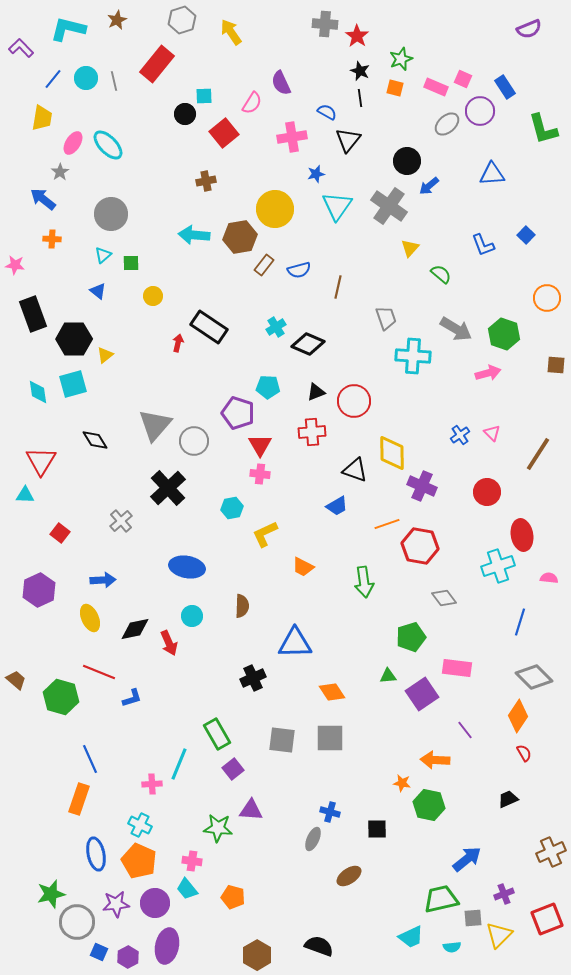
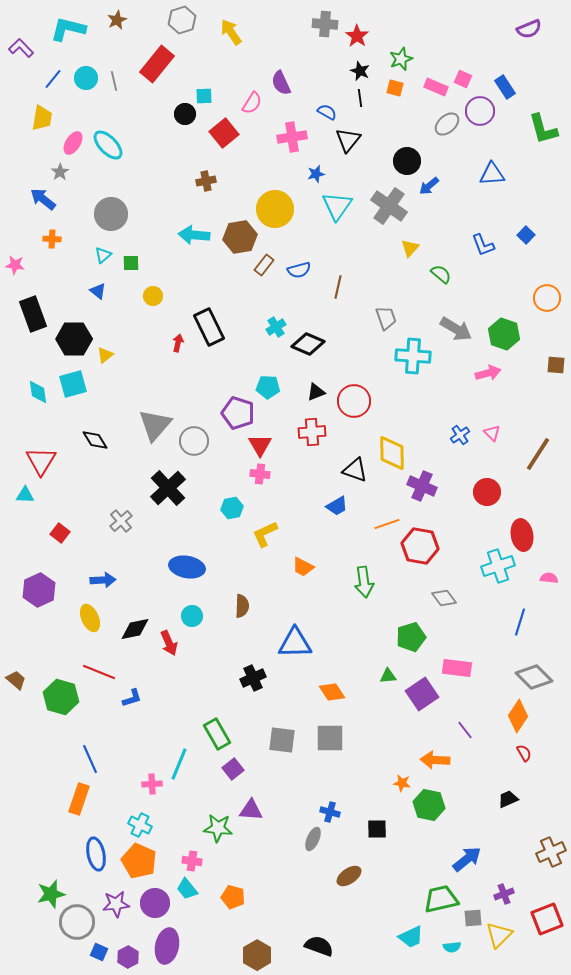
black rectangle at (209, 327): rotated 30 degrees clockwise
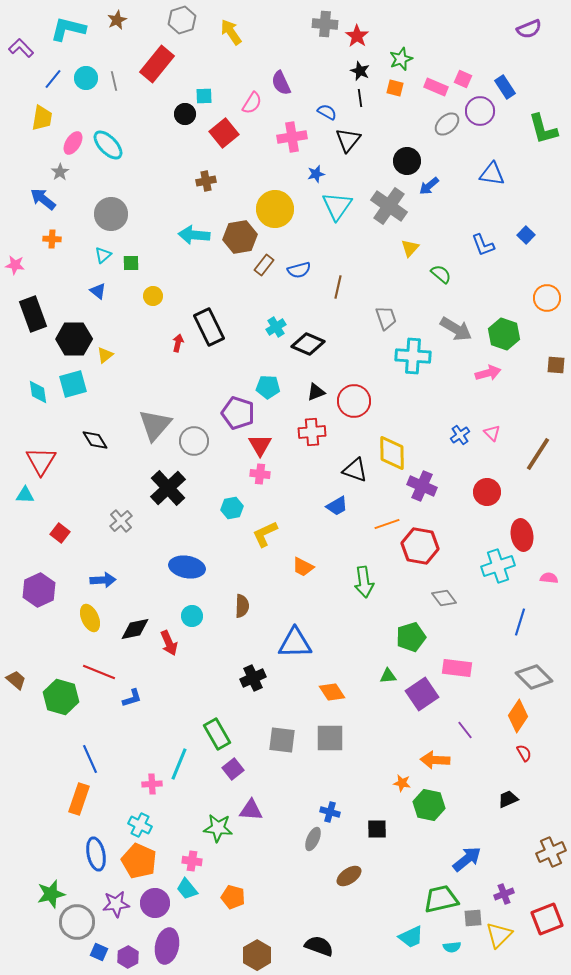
blue triangle at (492, 174): rotated 12 degrees clockwise
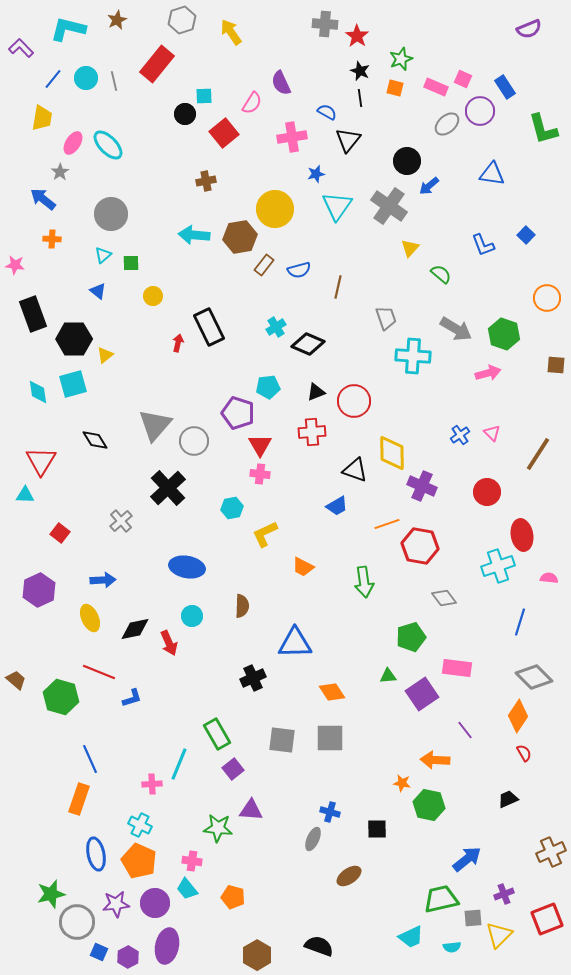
cyan pentagon at (268, 387): rotated 10 degrees counterclockwise
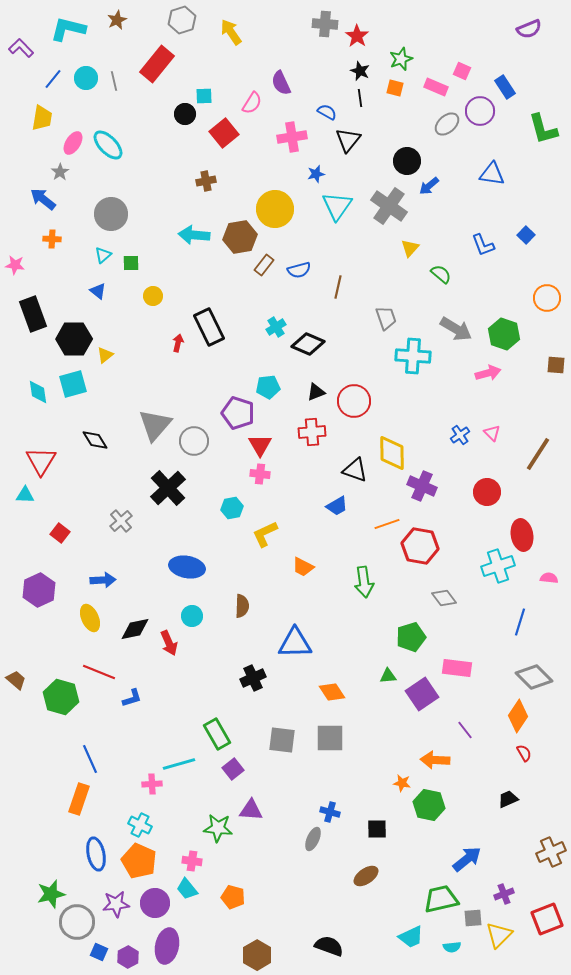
pink square at (463, 79): moved 1 px left, 8 px up
cyan line at (179, 764): rotated 52 degrees clockwise
brown ellipse at (349, 876): moved 17 px right
black semicircle at (319, 946): moved 10 px right
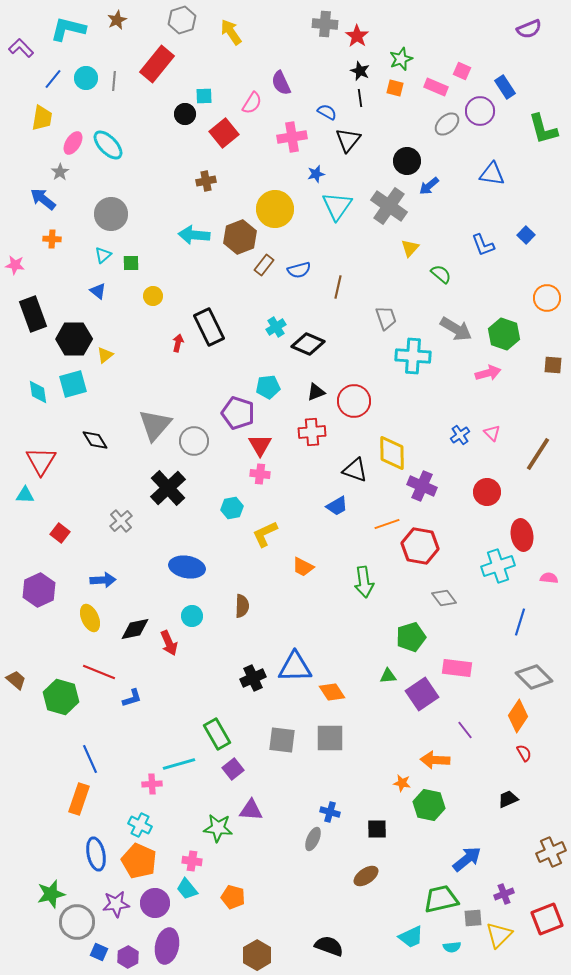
gray line at (114, 81): rotated 18 degrees clockwise
brown hexagon at (240, 237): rotated 12 degrees counterclockwise
brown square at (556, 365): moved 3 px left
blue triangle at (295, 643): moved 24 px down
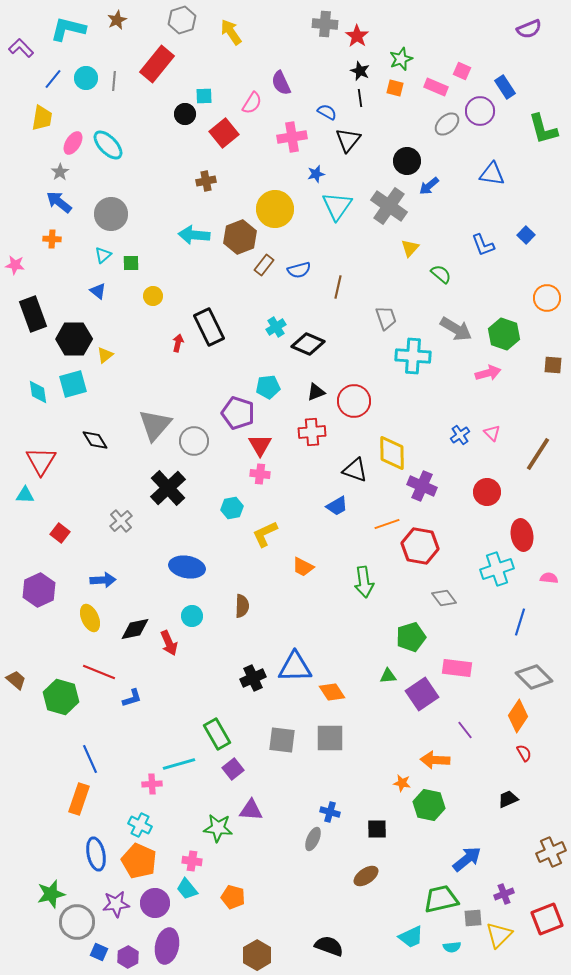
blue arrow at (43, 199): moved 16 px right, 3 px down
cyan cross at (498, 566): moved 1 px left, 3 px down
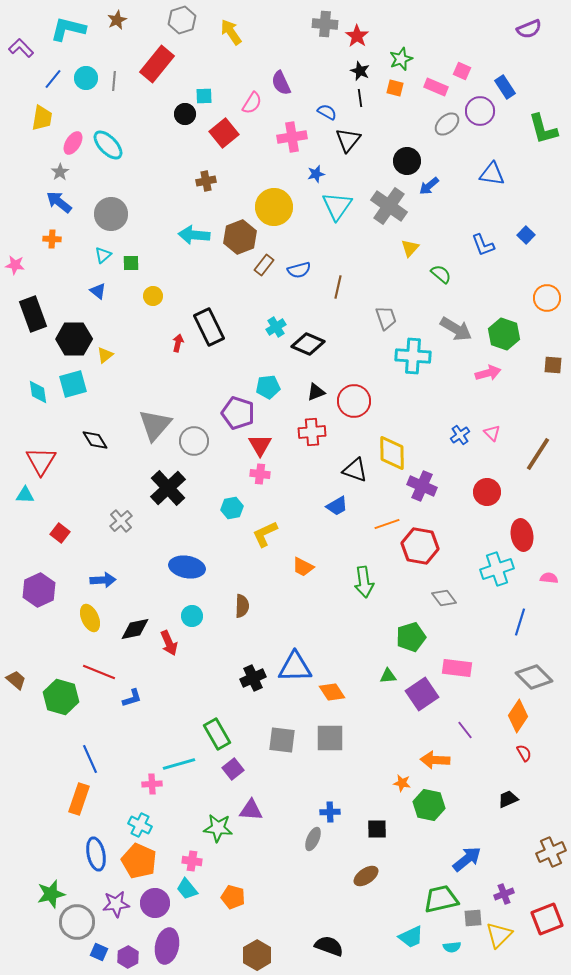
yellow circle at (275, 209): moved 1 px left, 2 px up
blue cross at (330, 812): rotated 18 degrees counterclockwise
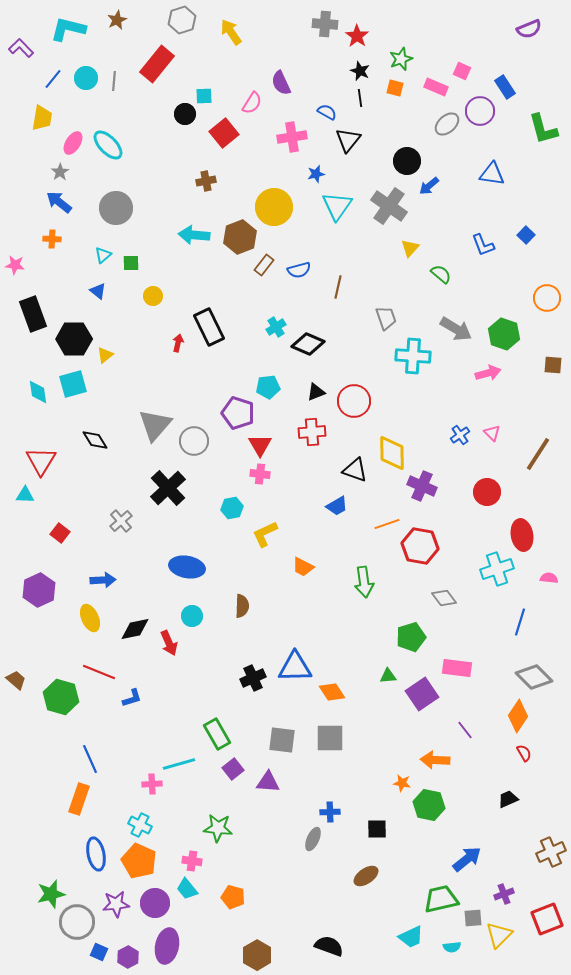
gray circle at (111, 214): moved 5 px right, 6 px up
purple triangle at (251, 810): moved 17 px right, 28 px up
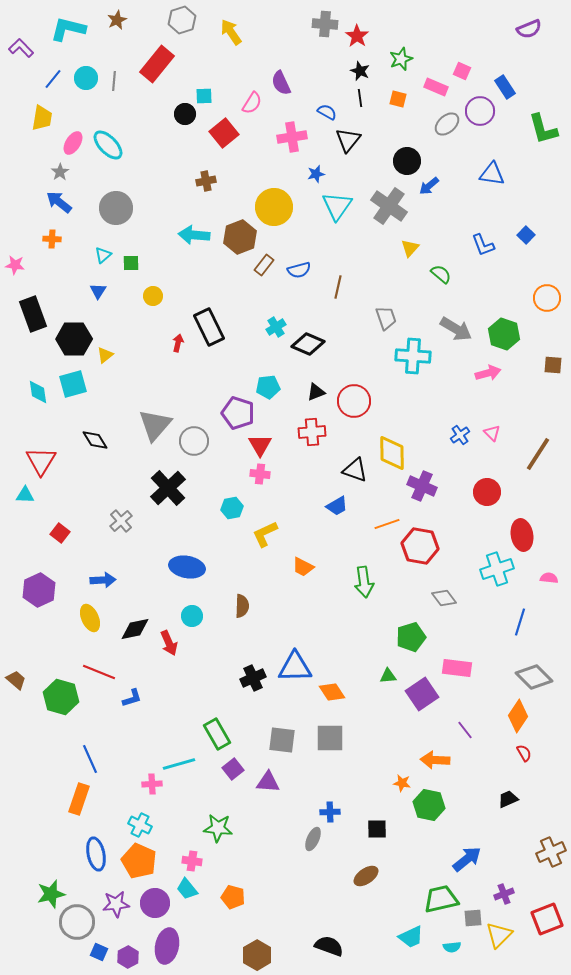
orange square at (395, 88): moved 3 px right, 11 px down
blue triangle at (98, 291): rotated 24 degrees clockwise
